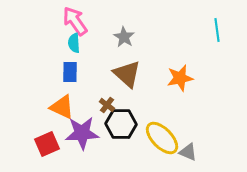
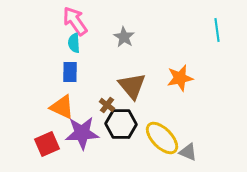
brown triangle: moved 5 px right, 12 px down; rotated 8 degrees clockwise
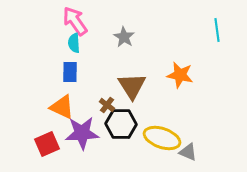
orange star: moved 3 px up; rotated 24 degrees clockwise
brown triangle: rotated 8 degrees clockwise
yellow ellipse: rotated 27 degrees counterclockwise
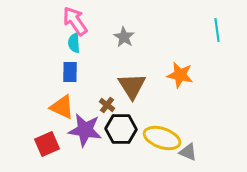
black hexagon: moved 5 px down
purple star: moved 3 px right, 3 px up; rotated 12 degrees clockwise
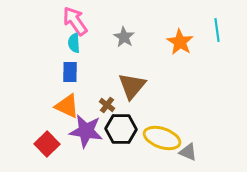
orange star: moved 33 px up; rotated 20 degrees clockwise
brown triangle: rotated 12 degrees clockwise
orange triangle: moved 5 px right, 1 px up
purple star: moved 1 px right, 1 px down
red square: rotated 20 degrees counterclockwise
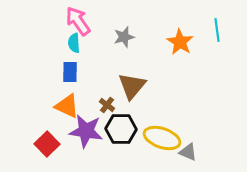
pink arrow: moved 3 px right
gray star: rotated 25 degrees clockwise
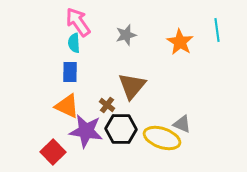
pink arrow: moved 1 px down
gray star: moved 2 px right, 2 px up
red square: moved 6 px right, 8 px down
gray triangle: moved 6 px left, 28 px up
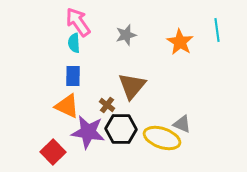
blue rectangle: moved 3 px right, 4 px down
purple star: moved 2 px right, 1 px down
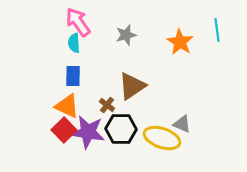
brown triangle: rotated 16 degrees clockwise
red square: moved 11 px right, 22 px up
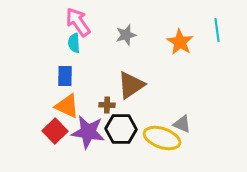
blue rectangle: moved 8 px left
brown triangle: moved 1 px left, 1 px up
brown cross: rotated 35 degrees counterclockwise
red square: moved 9 px left, 1 px down
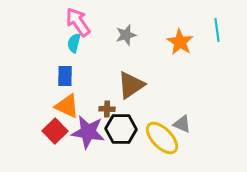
cyan semicircle: rotated 18 degrees clockwise
brown cross: moved 4 px down
yellow ellipse: rotated 27 degrees clockwise
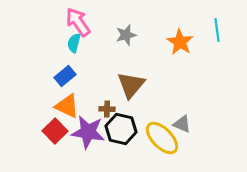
blue rectangle: rotated 50 degrees clockwise
brown triangle: rotated 16 degrees counterclockwise
black hexagon: rotated 12 degrees clockwise
